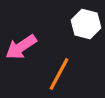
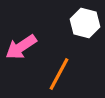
white hexagon: moved 1 px left, 1 px up
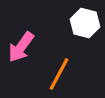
pink arrow: rotated 20 degrees counterclockwise
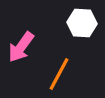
white hexagon: moved 3 px left; rotated 12 degrees counterclockwise
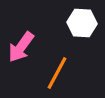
orange line: moved 2 px left, 1 px up
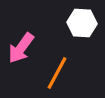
pink arrow: moved 1 px down
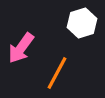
white hexagon: rotated 20 degrees counterclockwise
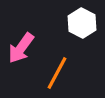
white hexagon: rotated 16 degrees counterclockwise
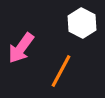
orange line: moved 4 px right, 2 px up
